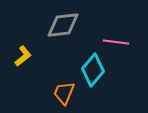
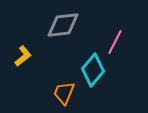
pink line: moved 1 px left; rotated 70 degrees counterclockwise
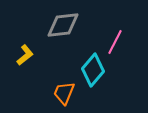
yellow L-shape: moved 2 px right, 1 px up
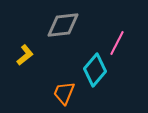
pink line: moved 2 px right, 1 px down
cyan diamond: moved 2 px right
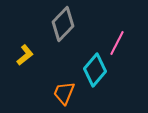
gray diamond: moved 1 px up; rotated 40 degrees counterclockwise
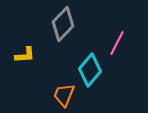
yellow L-shape: rotated 35 degrees clockwise
cyan diamond: moved 5 px left
orange trapezoid: moved 2 px down
